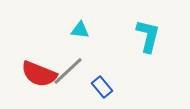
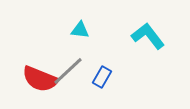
cyan L-shape: rotated 52 degrees counterclockwise
red semicircle: moved 1 px right, 5 px down
blue rectangle: moved 10 px up; rotated 70 degrees clockwise
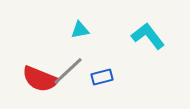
cyan triangle: rotated 18 degrees counterclockwise
blue rectangle: rotated 45 degrees clockwise
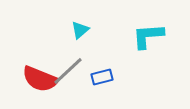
cyan triangle: rotated 30 degrees counterclockwise
cyan L-shape: rotated 56 degrees counterclockwise
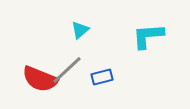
gray line: moved 1 px left, 1 px up
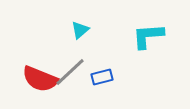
gray line: moved 3 px right, 2 px down
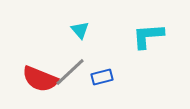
cyan triangle: rotated 30 degrees counterclockwise
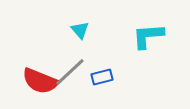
red semicircle: moved 2 px down
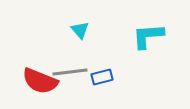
gray line: rotated 36 degrees clockwise
